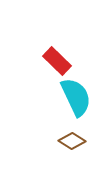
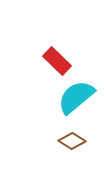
cyan semicircle: rotated 105 degrees counterclockwise
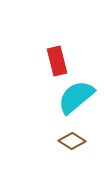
red rectangle: rotated 32 degrees clockwise
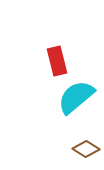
brown diamond: moved 14 px right, 8 px down
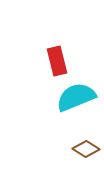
cyan semicircle: rotated 18 degrees clockwise
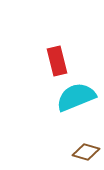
brown diamond: moved 3 px down; rotated 16 degrees counterclockwise
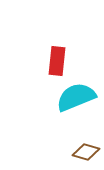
red rectangle: rotated 20 degrees clockwise
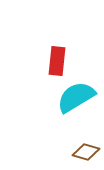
cyan semicircle: rotated 9 degrees counterclockwise
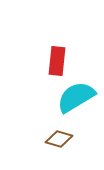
brown diamond: moved 27 px left, 13 px up
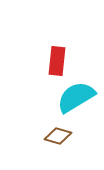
brown diamond: moved 1 px left, 3 px up
